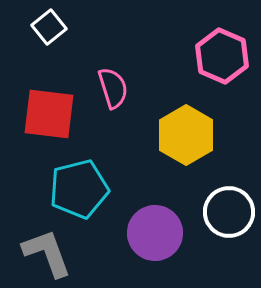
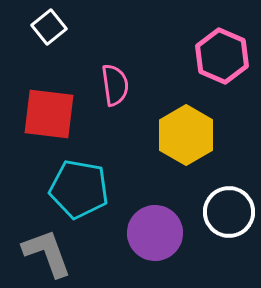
pink semicircle: moved 2 px right, 3 px up; rotated 9 degrees clockwise
cyan pentagon: rotated 24 degrees clockwise
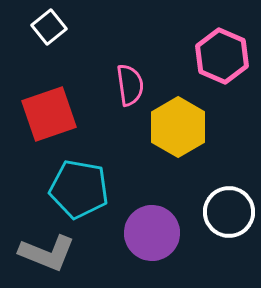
pink semicircle: moved 15 px right
red square: rotated 26 degrees counterclockwise
yellow hexagon: moved 8 px left, 8 px up
purple circle: moved 3 px left
gray L-shape: rotated 132 degrees clockwise
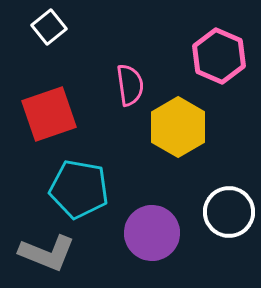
pink hexagon: moved 3 px left
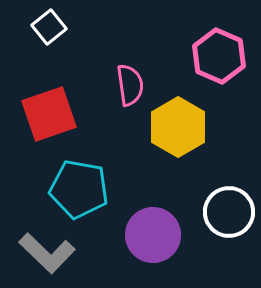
purple circle: moved 1 px right, 2 px down
gray L-shape: rotated 22 degrees clockwise
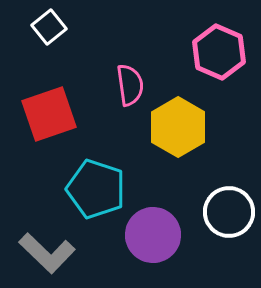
pink hexagon: moved 4 px up
cyan pentagon: moved 17 px right; rotated 8 degrees clockwise
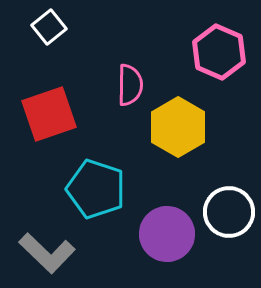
pink semicircle: rotated 9 degrees clockwise
purple circle: moved 14 px right, 1 px up
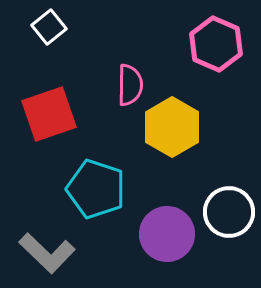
pink hexagon: moved 3 px left, 8 px up
yellow hexagon: moved 6 px left
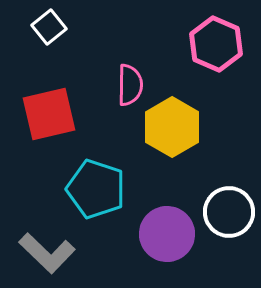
red square: rotated 6 degrees clockwise
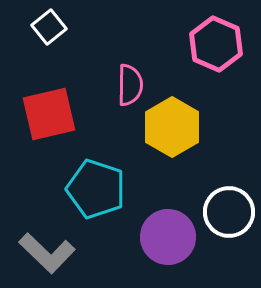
purple circle: moved 1 px right, 3 px down
